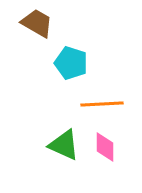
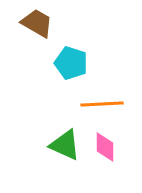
green triangle: moved 1 px right
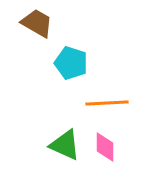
orange line: moved 5 px right, 1 px up
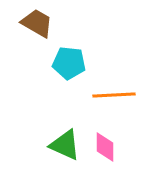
cyan pentagon: moved 2 px left; rotated 12 degrees counterclockwise
orange line: moved 7 px right, 8 px up
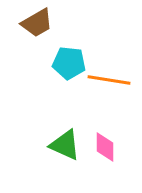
brown trapezoid: rotated 120 degrees clockwise
orange line: moved 5 px left, 15 px up; rotated 12 degrees clockwise
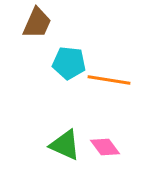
brown trapezoid: rotated 36 degrees counterclockwise
pink diamond: rotated 36 degrees counterclockwise
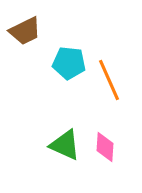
brown trapezoid: moved 12 px left, 8 px down; rotated 40 degrees clockwise
orange line: rotated 57 degrees clockwise
pink diamond: rotated 40 degrees clockwise
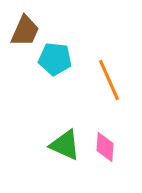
brown trapezoid: rotated 40 degrees counterclockwise
cyan pentagon: moved 14 px left, 4 px up
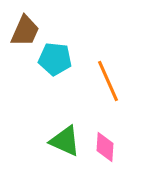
orange line: moved 1 px left, 1 px down
green triangle: moved 4 px up
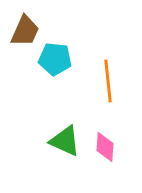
orange line: rotated 18 degrees clockwise
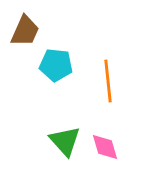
cyan pentagon: moved 1 px right, 6 px down
green triangle: rotated 24 degrees clockwise
pink diamond: rotated 20 degrees counterclockwise
